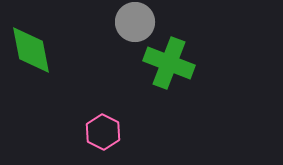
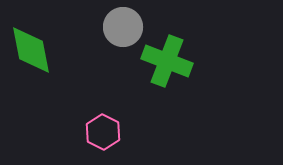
gray circle: moved 12 px left, 5 px down
green cross: moved 2 px left, 2 px up
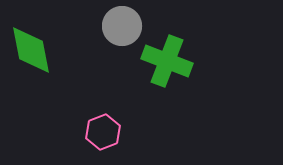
gray circle: moved 1 px left, 1 px up
pink hexagon: rotated 12 degrees clockwise
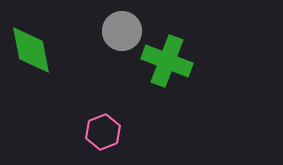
gray circle: moved 5 px down
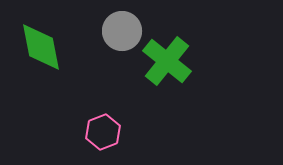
green diamond: moved 10 px right, 3 px up
green cross: rotated 18 degrees clockwise
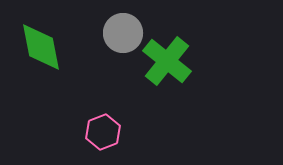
gray circle: moved 1 px right, 2 px down
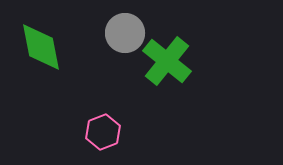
gray circle: moved 2 px right
